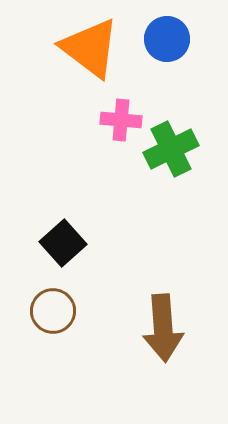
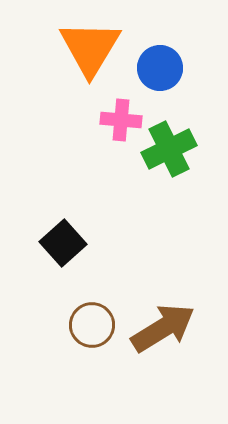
blue circle: moved 7 px left, 29 px down
orange triangle: rotated 24 degrees clockwise
green cross: moved 2 px left
brown circle: moved 39 px right, 14 px down
brown arrow: rotated 118 degrees counterclockwise
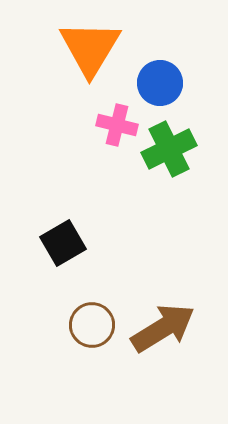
blue circle: moved 15 px down
pink cross: moved 4 px left, 5 px down; rotated 9 degrees clockwise
black square: rotated 12 degrees clockwise
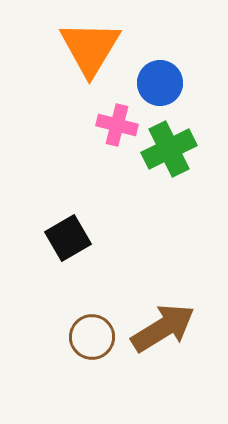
black square: moved 5 px right, 5 px up
brown circle: moved 12 px down
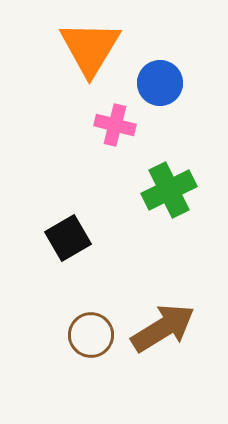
pink cross: moved 2 px left
green cross: moved 41 px down
brown circle: moved 1 px left, 2 px up
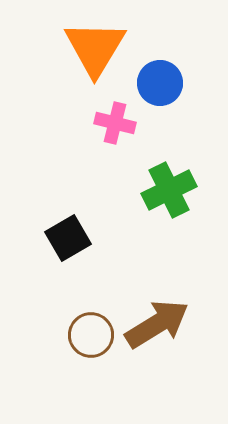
orange triangle: moved 5 px right
pink cross: moved 2 px up
brown arrow: moved 6 px left, 4 px up
